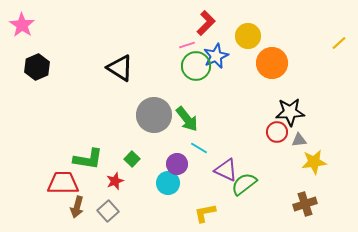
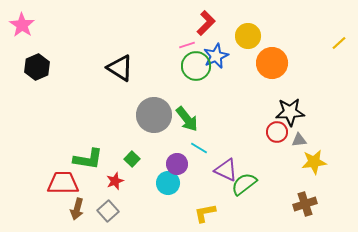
brown arrow: moved 2 px down
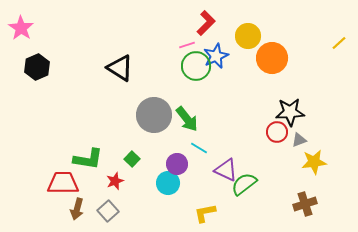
pink star: moved 1 px left, 3 px down
orange circle: moved 5 px up
gray triangle: rotated 14 degrees counterclockwise
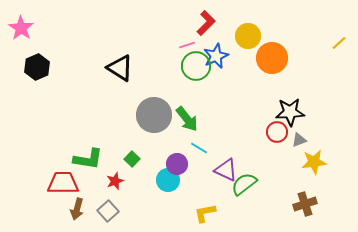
cyan circle: moved 3 px up
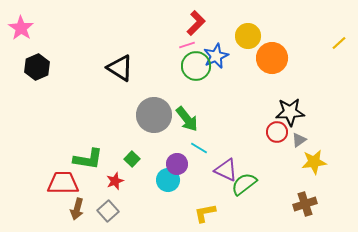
red L-shape: moved 10 px left
gray triangle: rotated 14 degrees counterclockwise
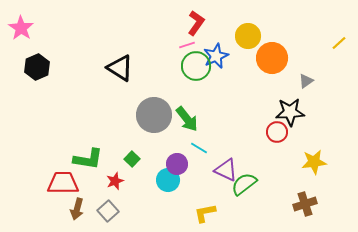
red L-shape: rotated 10 degrees counterclockwise
gray triangle: moved 7 px right, 59 px up
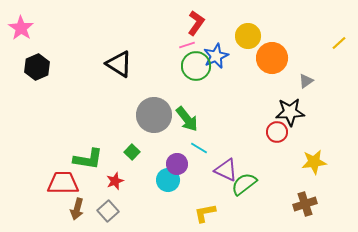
black triangle: moved 1 px left, 4 px up
green square: moved 7 px up
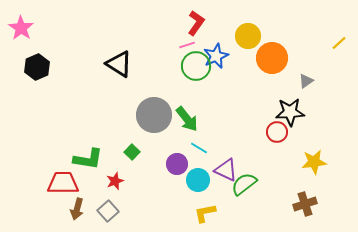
cyan circle: moved 30 px right
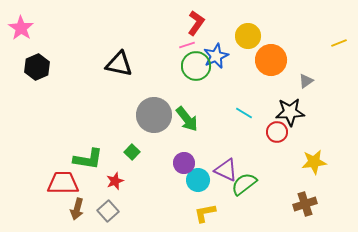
yellow line: rotated 21 degrees clockwise
orange circle: moved 1 px left, 2 px down
black triangle: rotated 20 degrees counterclockwise
cyan line: moved 45 px right, 35 px up
purple circle: moved 7 px right, 1 px up
